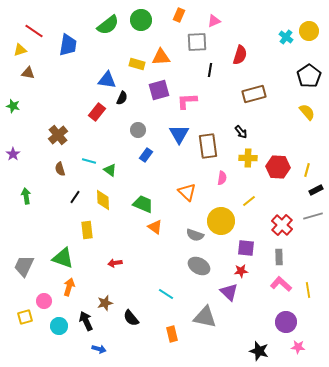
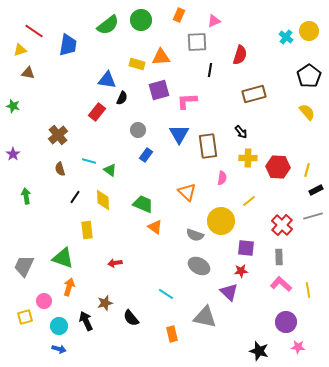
blue arrow at (99, 349): moved 40 px left
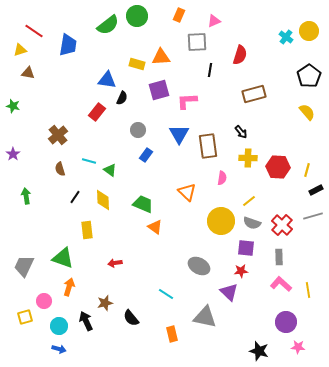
green circle at (141, 20): moved 4 px left, 4 px up
gray semicircle at (195, 235): moved 57 px right, 12 px up
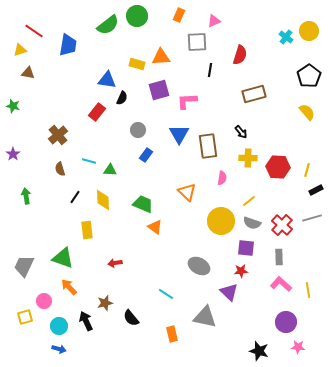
green triangle at (110, 170): rotated 32 degrees counterclockwise
gray line at (313, 216): moved 1 px left, 2 px down
orange arrow at (69, 287): rotated 60 degrees counterclockwise
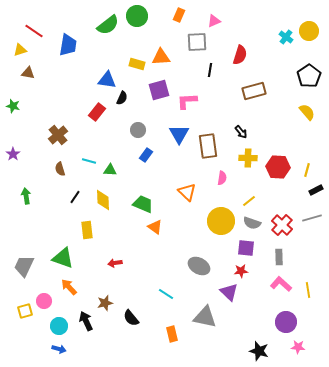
brown rectangle at (254, 94): moved 3 px up
yellow square at (25, 317): moved 6 px up
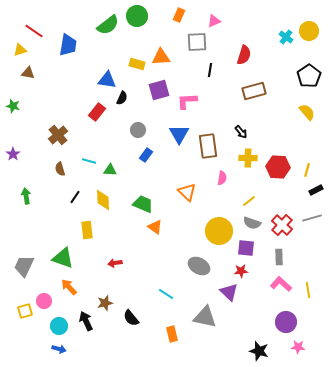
red semicircle at (240, 55): moved 4 px right
yellow circle at (221, 221): moved 2 px left, 10 px down
